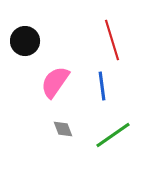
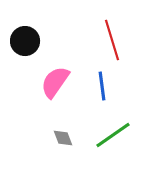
gray diamond: moved 9 px down
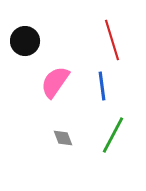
green line: rotated 27 degrees counterclockwise
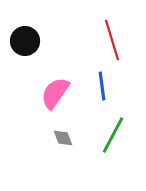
pink semicircle: moved 11 px down
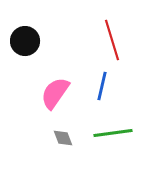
blue line: rotated 20 degrees clockwise
green line: moved 2 px up; rotated 54 degrees clockwise
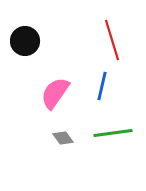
gray diamond: rotated 15 degrees counterclockwise
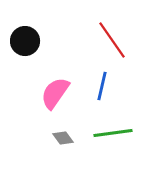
red line: rotated 18 degrees counterclockwise
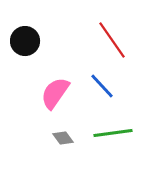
blue line: rotated 56 degrees counterclockwise
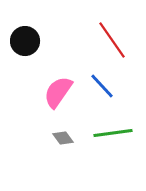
pink semicircle: moved 3 px right, 1 px up
